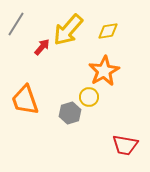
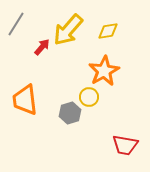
orange trapezoid: rotated 12 degrees clockwise
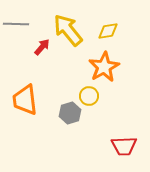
gray line: rotated 60 degrees clockwise
yellow arrow: rotated 100 degrees clockwise
orange star: moved 4 px up
yellow circle: moved 1 px up
red trapezoid: moved 1 px left, 1 px down; rotated 12 degrees counterclockwise
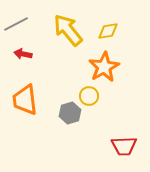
gray line: rotated 30 degrees counterclockwise
red arrow: moved 19 px left, 7 px down; rotated 120 degrees counterclockwise
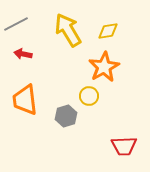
yellow arrow: rotated 8 degrees clockwise
gray hexagon: moved 4 px left, 3 px down
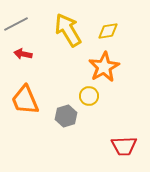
orange trapezoid: rotated 16 degrees counterclockwise
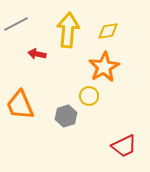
yellow arrow: rotated 36 degrees clockwise
red arrow: moved 14 px right
orange trapezoid: moved 5 px left, 5 px down
red trapezoid: rotated 24 degrees counterclockwise
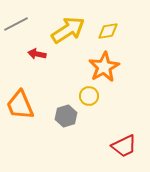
yellow arrow: rotated 52 degrees clockwise
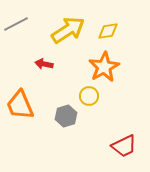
red arrow: moved 7 px right, 10 px down
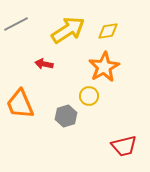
orange trapezoid: moved 1 px up
red trapezoid: rotated 12 degrees clockwise
